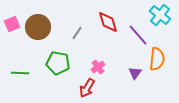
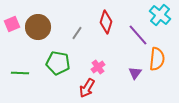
red diamond: moved 2 px left; rotated 35 degrees clockwise
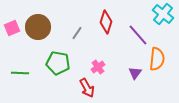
cyan cross: moved 3 px right, 1 px up
pink square: moved 4 px down
red arrow: rotated 60 degrees counterclockwise
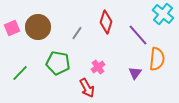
green line: rotated 48 degrees counterclockwise
